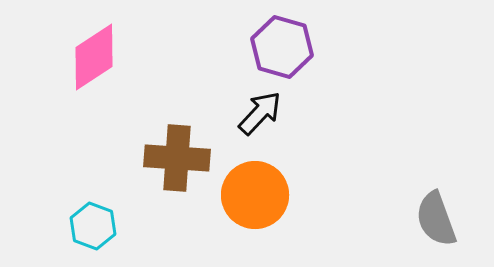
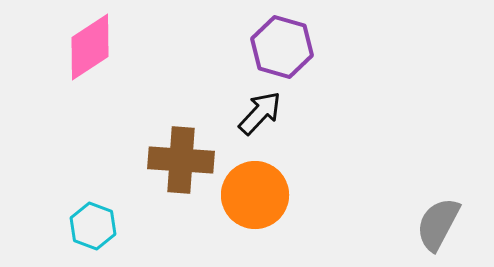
pink diamond: moved 4 px left, 10 px up
brown cross: moved 4 px right, 2 px down
gray semicircle: moved 2 px right, 5 px down; rotated 48 degrees clockwise
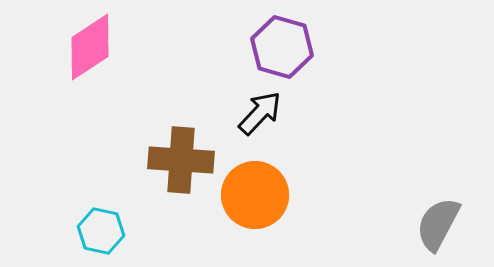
cyan hexagon: moved 8 px right, 5 px down; rotated 9 degrees counterclockwise
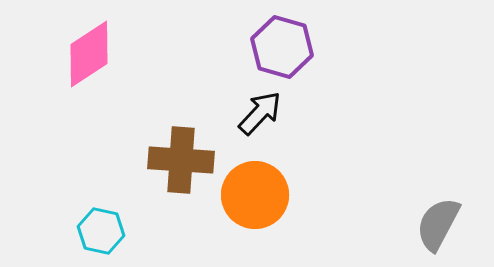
pink diamond: moved 1 px left, 7 px down
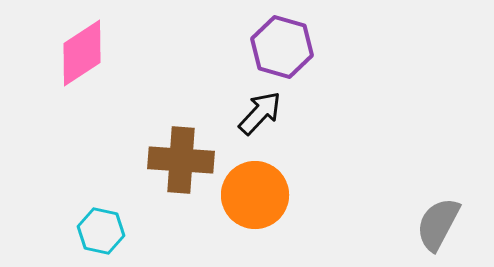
pink diamond: moved 7 px left, 1 px up
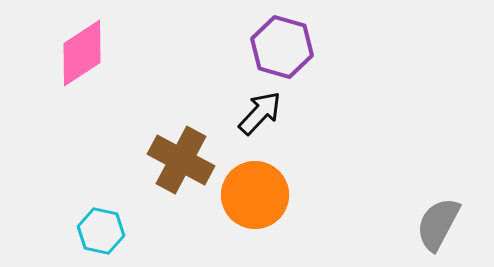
brown cross: rotated 24 degrees clockwise
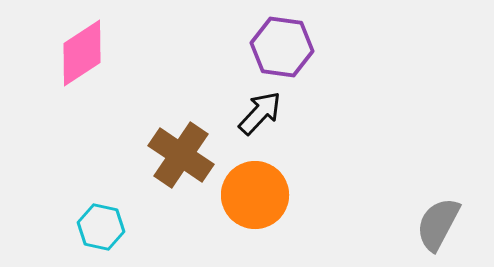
purple hexagon: rotated 8 degrees counterclockwise
brown cross: moved 5 px up; rotated 6 degrees clockwise
cyan hexagon: moved 4 px up
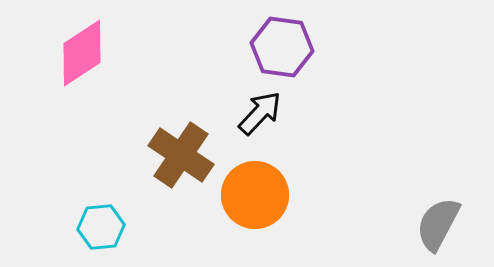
cyan hexagon: rotated 18 degrees counterclockwise
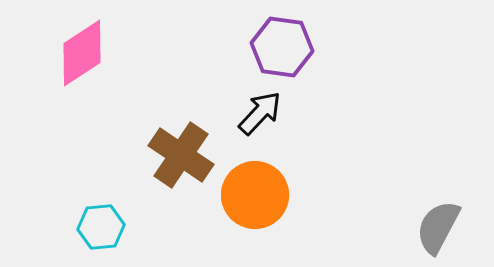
gray semicircle: moved 3 px down
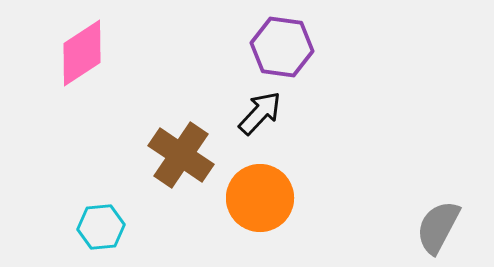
orange circle: moved 5 px right, 3 px down
